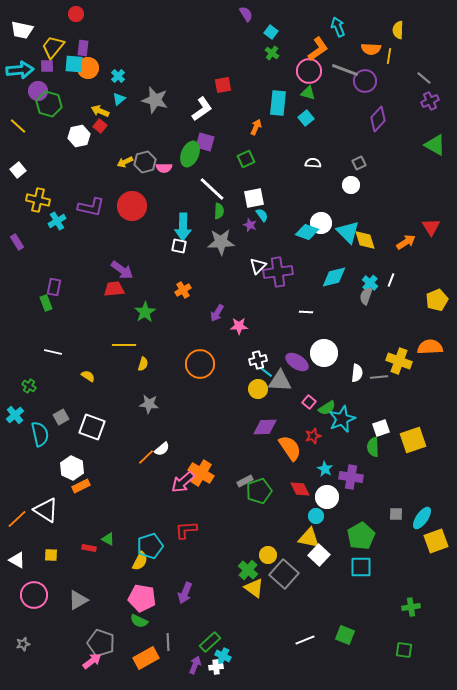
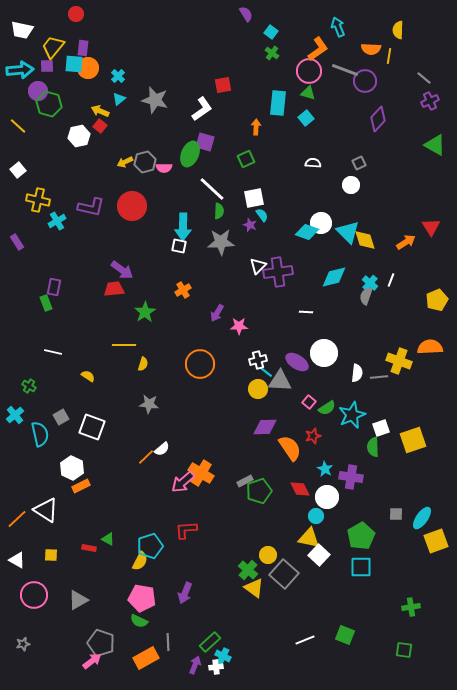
orange arrow at (256, 127): rotated 21 degrees counterclockwise
cyan star at (342, 419): moved 10 px right, 4 px up
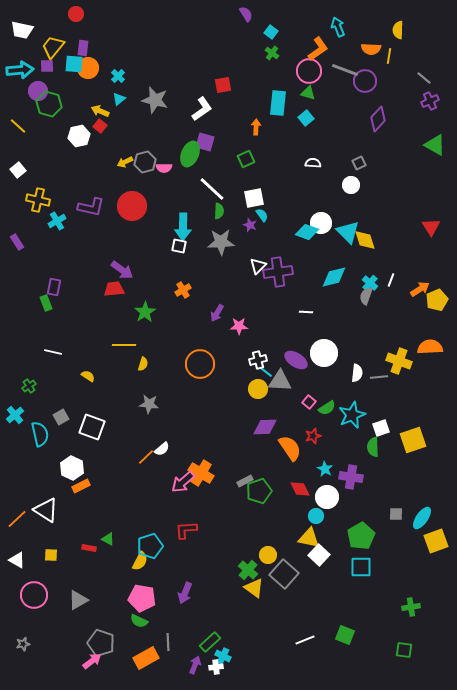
orange arrow at (406, 242): moved 14 px right, 47 px down
purple ellipse at (297, 362): moved 1 px left, 2 px up
green cross at (29, 386): rotated 24 degrees clockwise
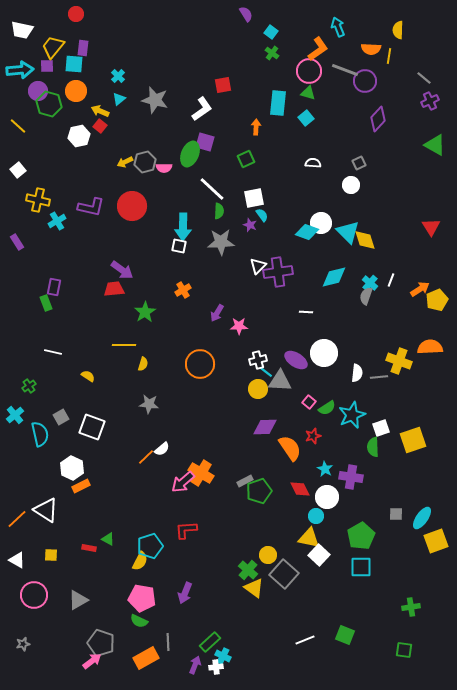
orange circle at (88, 68): moved 12 px left, 23 px down
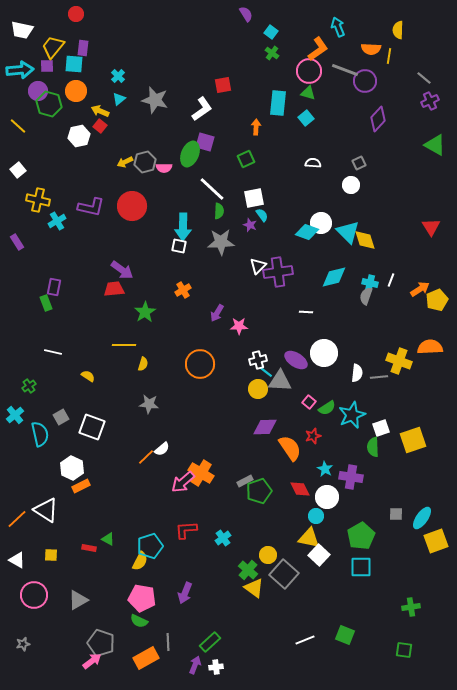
cyan cross at (370, 283): rotated 28 degrees counterclockwise
cyan cross at (223, 656): moved 118 px up; rotated 28 degrees clockwise
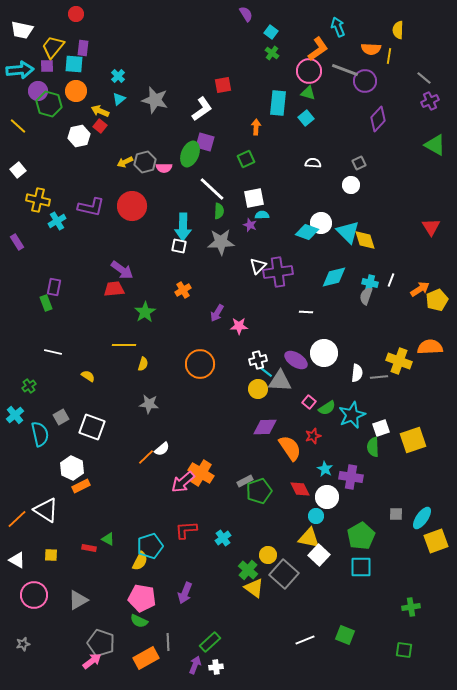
cyan semicircle at (262, 215): rotated 56 degrees counterclockwise
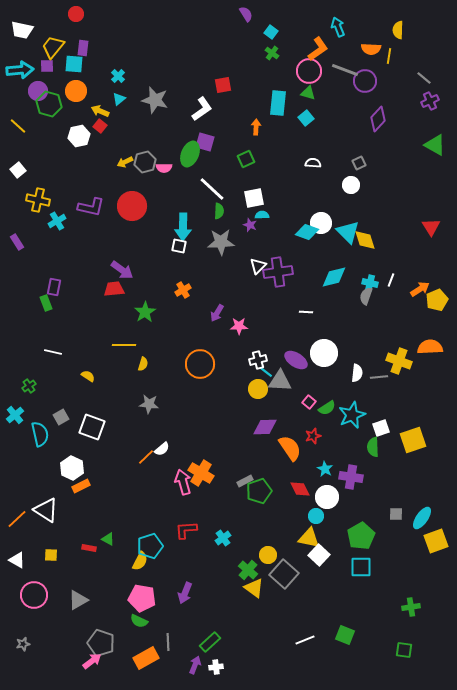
pink arrow at (183, 482): rotated 115 degrees clockwise
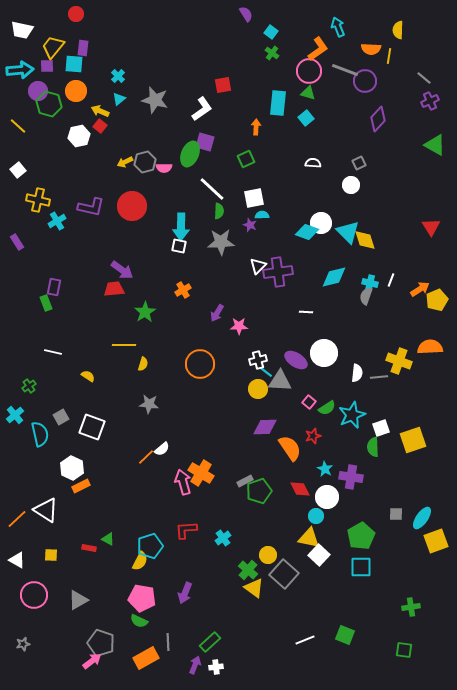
cyan arrow at (183, 227): moved 2 px left
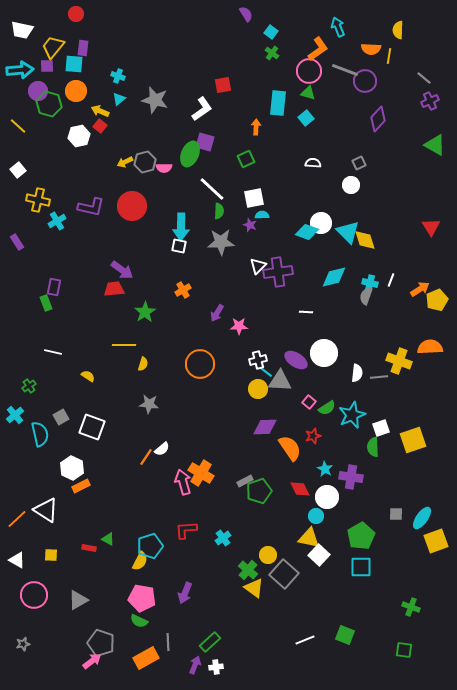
cyan cross at (118, 76): rotated 24 degrees counterclockwise
orange line at (146, 457): rotated 12 degrees counterclockwise
green cross at (411, 607): rotated 30 degrees clockwise
